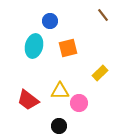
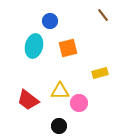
yellow rectangle: rotated 28 degrees clockwise
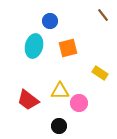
yellow rectangle: rotated 49 degrees clockwise
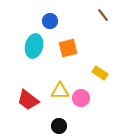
pink circle: moved 2 px right, 5 px up
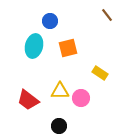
brown line: moved 4 px right
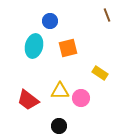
brown line: rotated 16 degrees clockwise
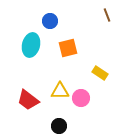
cyan ellipse: moved 3 px left, 1 px up
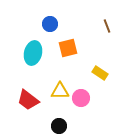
brown line: moved 11 px down
blue circle: moved 3 px down
cyan ellipse: moved 2 px right, 8 px down
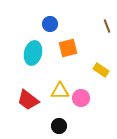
yellow rectangle: moved 1 px right, 3 px up
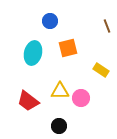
blue circle: moved 3 px up
red trapezoid: moved 1 px down
